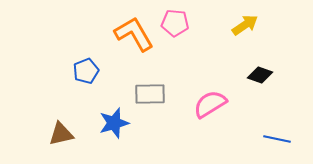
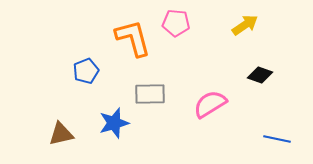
pink pentagon: moved 1 px right
orange L-shape: moved 1 px left, 4 px down; rotated 15 degrees clockwise
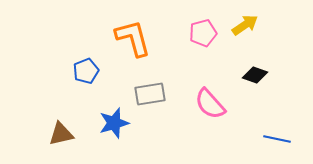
pink pentagon: moved 27 px right, 10 px down; rotated 20 degrees counterclockwise
black diamond: moved 5 px left
gray rectangle: rotated 8 degrees counterclockwise
pink semicircle: rotated 100 degrees counterclockwise
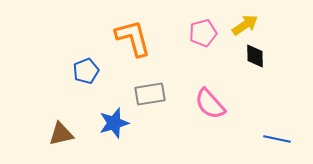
black diamond: moved 19 px up; rotated 70 degrees clockwise
